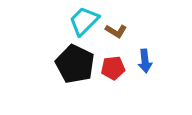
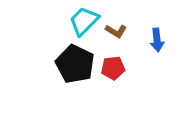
blue arrow: moved 12 px right, 21 px up
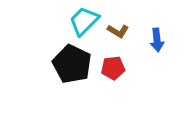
brown L-shape: moved 2 px right
black pentagon: moved 3 px left
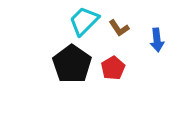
brown L-shape: moved 1 px right, 3 px up; rotated 25 degrees clockwise
black pentagon: rotated 9 degrees clockwise
red pentagon: rotated 25 degrees counterclockwise
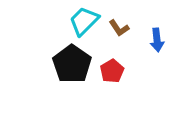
red pentagon: moved 1 px left, 3 px down
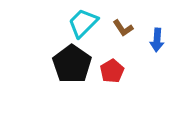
cyan trapezoid: moved 1 px left, 2 px down
brown L-shape: moved 4 px right
blue arrow: rotated 10 degrees clockwise
